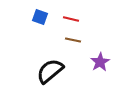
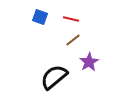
brown line: rotated 49 degrees counterclockwise
purple star: moved 11 px left
black semicircle: moved 4 px right, 6 px down
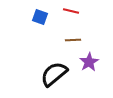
red line: moved 8 px up
brown line: rotated 35 degrees clockwise
black semicircle: moved 3 px up
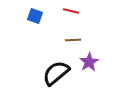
blue square: moved 5 px left, 1 px up
black semicircle: moved 2 px right, 1 px up
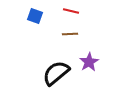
brown line: moved 3 px left, 6 px up
